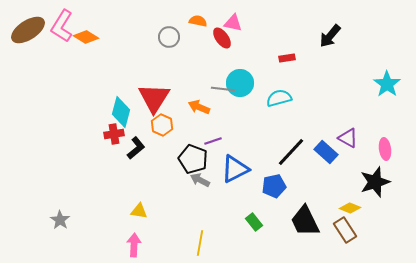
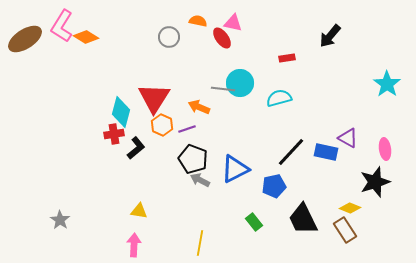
brown ellipse: moved 3 px left, 9 px down
purple line: moved 26 px left, 12 px up
blue rectangle: rotated 30 degrees counterclockwise
black trapezoid: moved 2 px left, 2 px up
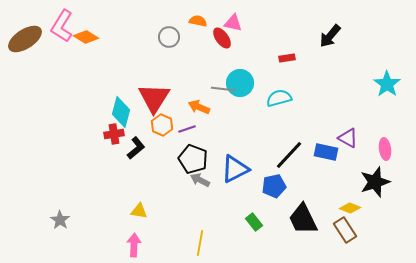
black line: moved 2 px left, 3 px down
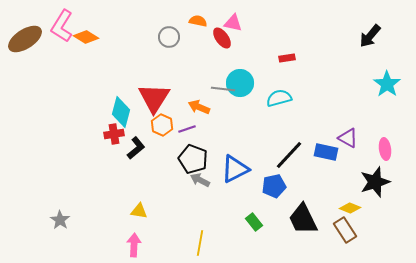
black arrow: moved 40 px right
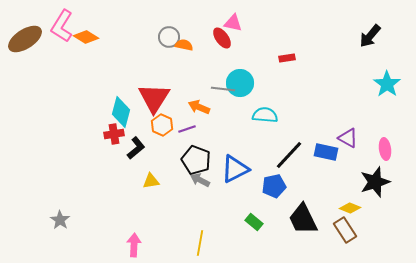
orange semicircle: moved 14 px left, 24 px down
cyan semicircle: moved 14 px left, 17 px down; rotated 20 degrees clockwise
black pentagon: moved 3 px right, 1 px down
yellow triangle: moved 12 px right, 30 px up; rotated 18 degrees counterclockwise
green rectangle: rotated 12 degrees counterclockwise
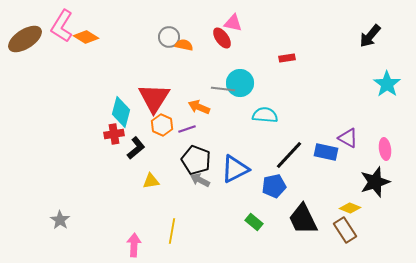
yellow line: moved 28 px left, 12 px up
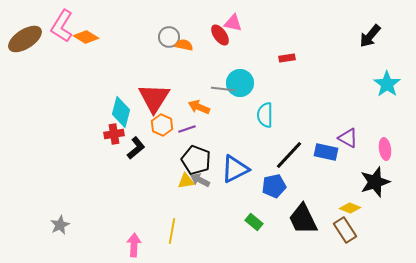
red ellipse: moved 2 px left, 3 px up
cyan semicircle: rotated 95 degrees counterclockwise
yellow triangle: moved 35 px right
gray star: moved 5 px down; rotated 12 degrees clockwise
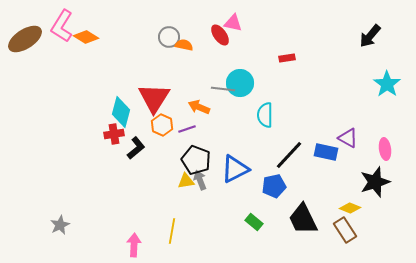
gray arrow: rotated 42 degrees clockwise
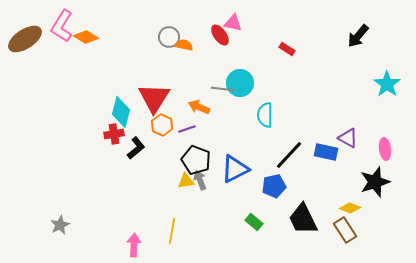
black arrow: moved 12 px left
red rectangle: moved 9 px up; rotated 42 degrees clockwise
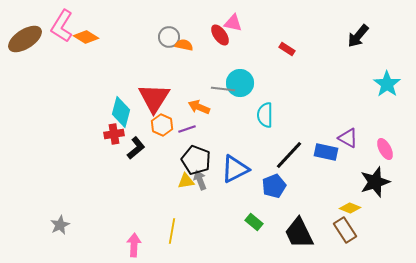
pink ellipse: rotated 20 degrees counterclockwise
blue pentagon: rotated 10 degrees counterclockwise
black trapezoid: moved 4 px left, 14 px down
